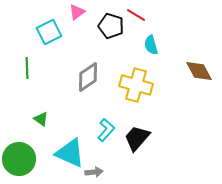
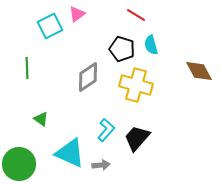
pink triangle: moved 2 px down
black pentagon: moved 11 px right, 23 px down
cyan square: moved 1 px right, 6 px up
green circle: moved 5 px down
gray arrow: moved 7 px right, 7 px up
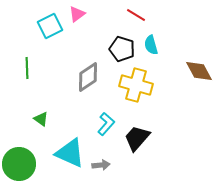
cyan L-shape: moved 6 px up
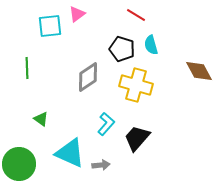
cyan square: rotated 20 degrees clockwise
